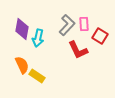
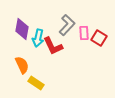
pink rectangle: moved 9 px down
red square: moved 1 px left, 2 px down
red L-shape: moved 25 px left, 4 px up
yellow rectangle: moved 1 px left, 7 px down
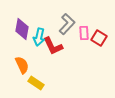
gray L-shape: moved 1 px up
cyan arrow: moved 1 px right, 1 px up
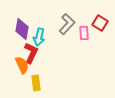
red square: moved 1 px right, 15 px up
red L-shape: moved 22 px left, 7 px down; rotated 130 degrees counterclockwise
yellow rectangle: rotated 49 degrees clockwise
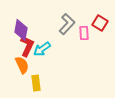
purple diamond: moved 1 px left, 1 px down
cyan arrow: moved 3 px right, 12 px down; rotated 42 degrees clockwise
red L-shape: moved 4 px left, 7 px up
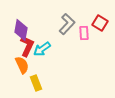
yellow rectangle: rotated 14 degrees counterclockwise
